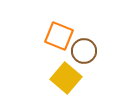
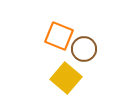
brown circle: moved 2 px up
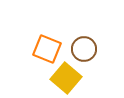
orange square: moved 12 px left, 13 px down
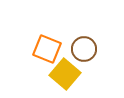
yellow square: moved 1 px left, 4 px up
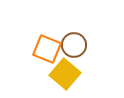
brown circle: moved 10 px left, 4 px up
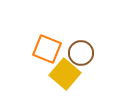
brown circle: moved 7 px right, 8 px down
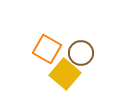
orange square: rotated 8 degrees clockwise
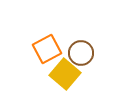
orange square: rotated 32 degrees clockwise
